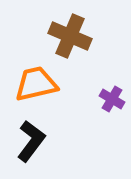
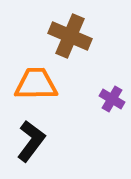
orange trapezoid: rotated 12 degrees clockwise
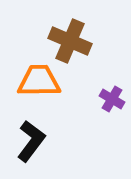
brown cross: moved 5 px down
orange trapezoid: moved 3 px right, 3 px up
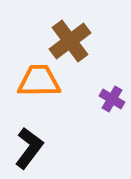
brown cross: rotated 30 degrees clockwise
black L-shape: moved 2 px left, 7 px down
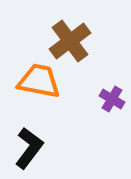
orange trapezoid: rotated 12 degrees clockwise
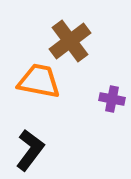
purple cross: rotated 20 degrees counterclockwise
black L-shape: moved 1 px right, 2 px down
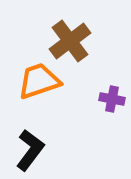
orange trapezoid: rotated 30 degrees counterclockwise
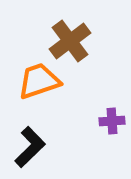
purple cross: moved 22 px down; rotated 15 degrees counterclockwise
black L-shape: moved 3 px up; rotated 9 degrees clockwise
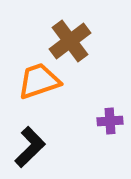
purple cross: moved 2 px left
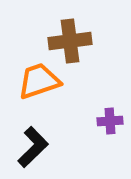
brown cross: rotated 30 degrees clockwise
black L-shape: moved 3 px right
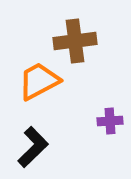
brown cross: moved 5 px right
orange trapezoid: rotated 9 degrees counterclockwise
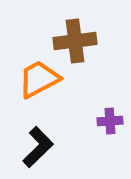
orange trapezoid: moved 2 px up
black L-shape: moved 5 px right
